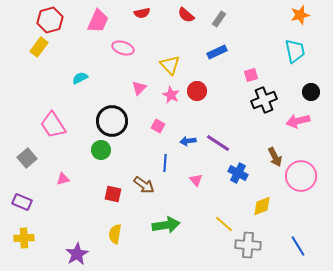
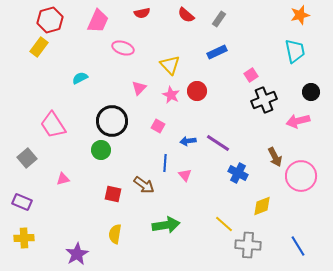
pink square at (251, 75): rotated 16 degrees counterclockwise
pink triangle at (196, 180): moved 11 px left, 5 px up
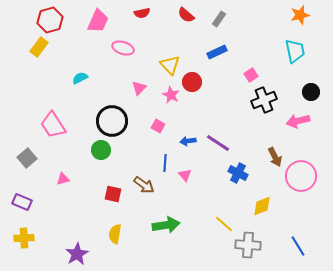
red circle at (197, 91): moved 5 px left, 9 px up
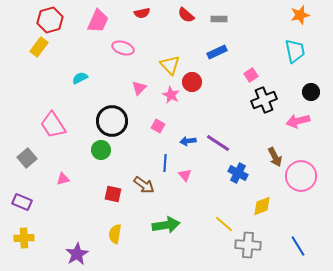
gray rectangle at (219, 19): rotated 56 degrees clockwise
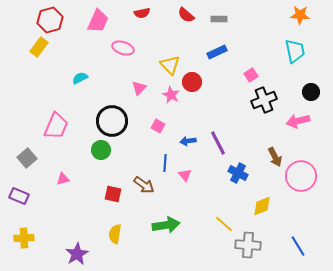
orange star at (300, 15): rotated 18 degrees clockwise
pink trapezoid at (53, 125): moved 3 px right, 1 px down; rotated 124 degrees counterclockwise
purple line at (218, 143): rotated 30 degrees clockwise
purple rectangle at (22, 202): moved 3 px left, 6 px up
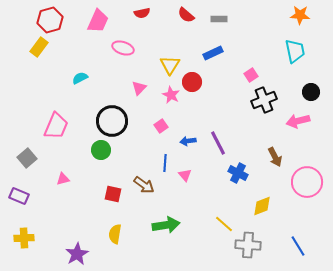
blue rectangle at (217, 52): moved 4 px left, 1 px down
yellow triangle at (170, 65): rotated 15 degrees clockwise
pink square at (158, 126): moved 3 px right; rotated 24 degrees clockwise
pink circle at (301, 176): moved 6 px right, 6 px down
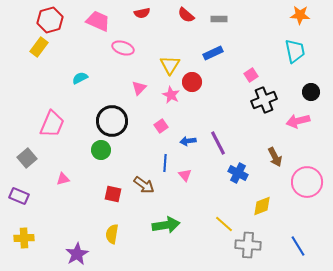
pink trapezoid at (98, 21): rotated 90 degrees counterclockwise
pink trapezoid at (56, 126): moved 4 px left, 2 px up
yellow semicircle at (115, 234): moved 3 px left
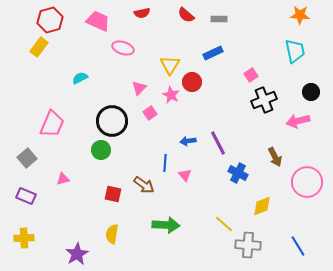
pink square at (161, 126): moved 11 px left, 13 px up
purple rectangle at (19, 196): moved 7 px right
green arrow at (166, 225): rotated 12 degrees clockwise
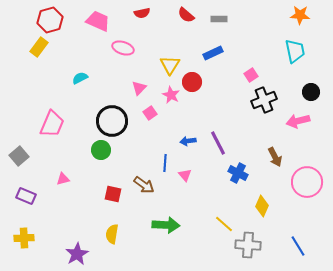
gray square at (27, 158): moved 8 px left, 2 px up
yellow diamond at (262, 206): rotated 45 degrees counterclockwise
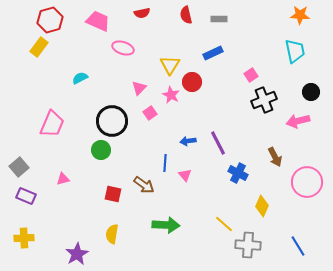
red semicircle at (186, 15): rotated 36 degrees clockwise
gray square at (19, 156): moved 11 px down
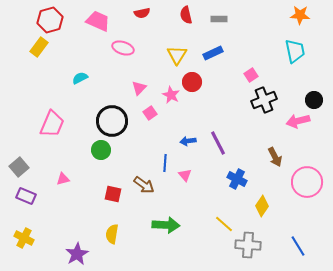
yellow triangle at (170, 65): moved 7 px right, 10 px up
black circle at (311, 92): moved 3 px right, 8 px down
blue cross at (238, 173): moved 1 px left, 6 px down
yellow diamond at (262, 206): rotated 10 degrees clockwise
yellow cross at (24, 238): rotated 30 degrees clockwise
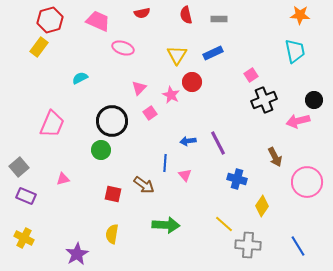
blue cross at (237, 179): rotated 12 degrees counterclockwise
